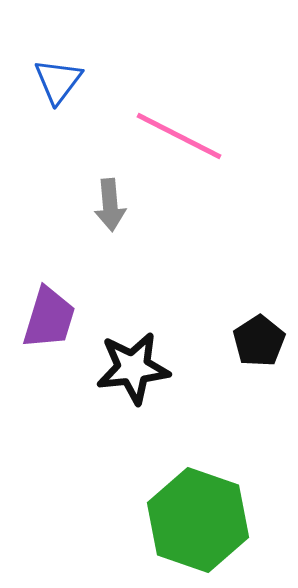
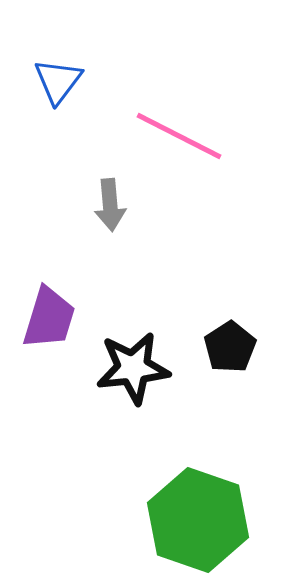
black pentagon: moved 29 px left, 6 px down
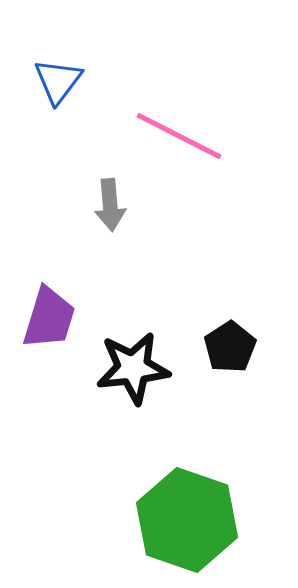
green hexagon: moved 11 px left
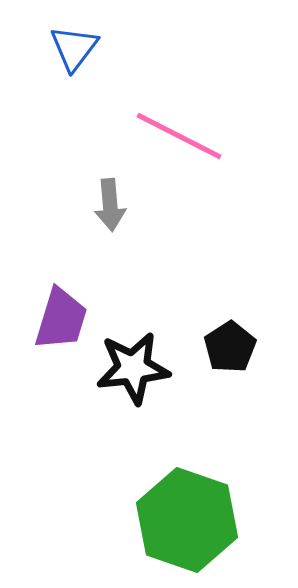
blue triangle: moved 16 px right, 33 px up
purple trapezoid: moved 12 px right, 1 px down
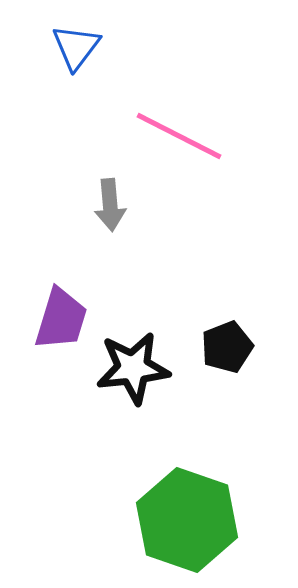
blue triangle: moved 2 px right, 1 px up
black pentagon: moved 3 px left; rotated 12 degrees clockwise
